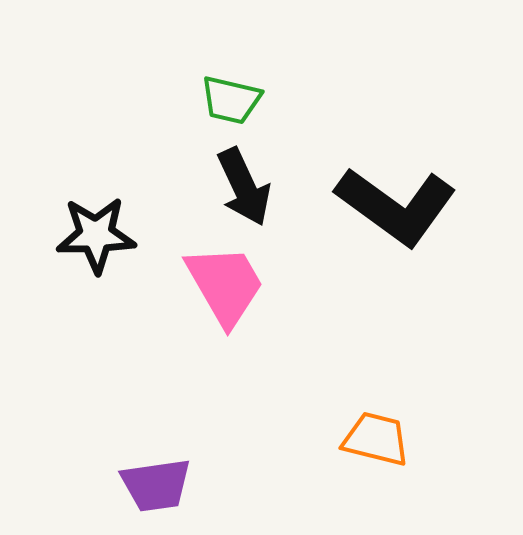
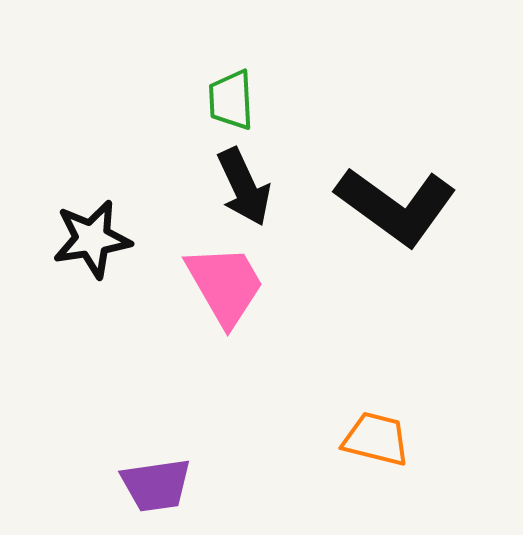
green trapezoid: rotated 74 degrees clockwise
black star: moved 4 px left, 4 px down; rotated 8 degrees counterclockwise
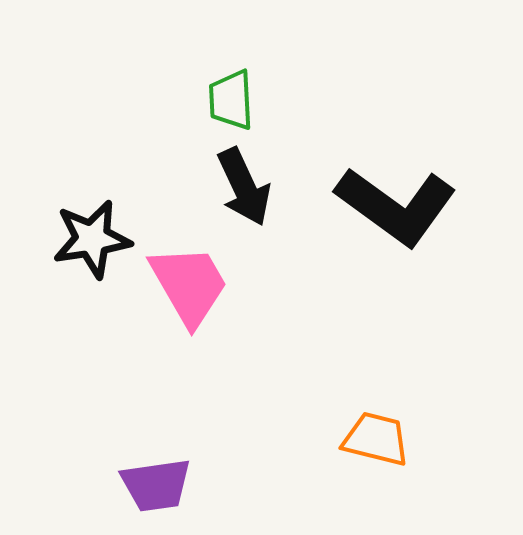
pink trapezoid: moved 36 px left
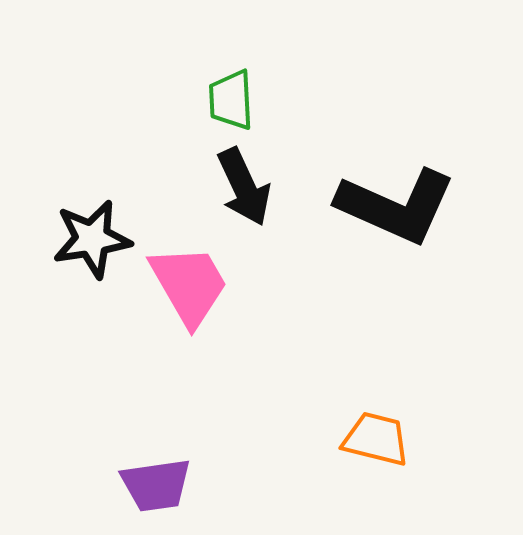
black L-shape: rotated 12 degrees counterclockwise
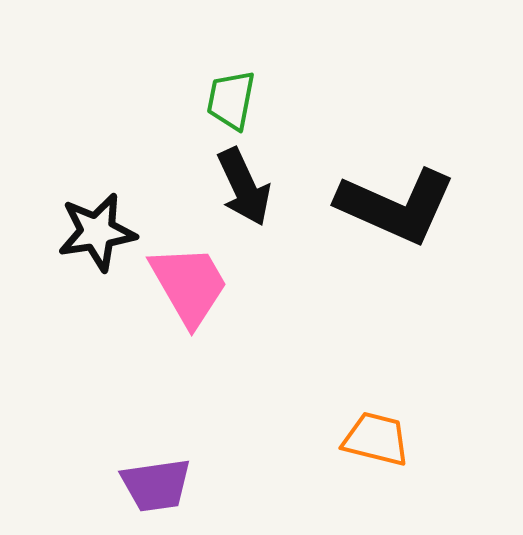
green trapezoid: rotated 14 degrees clockwise
black star: moved 5 px right, 7 px up
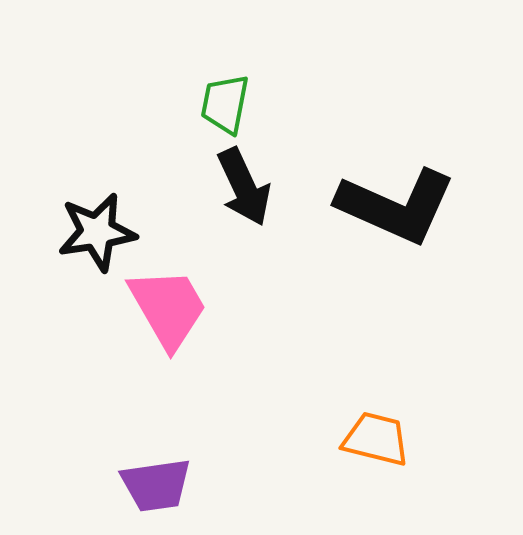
green trapezoid: moved 6 px left, 4 px down
pink trapezoid: moved 21 px left, 23 px down
